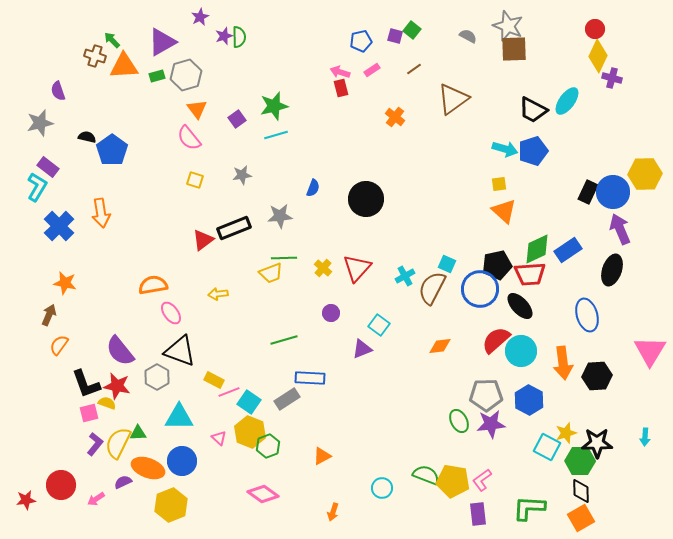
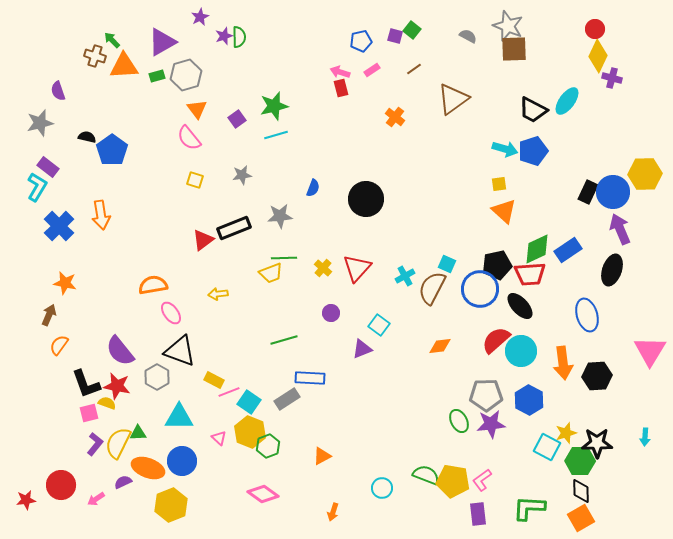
orange arrow at (101, 213): moved 2 px down
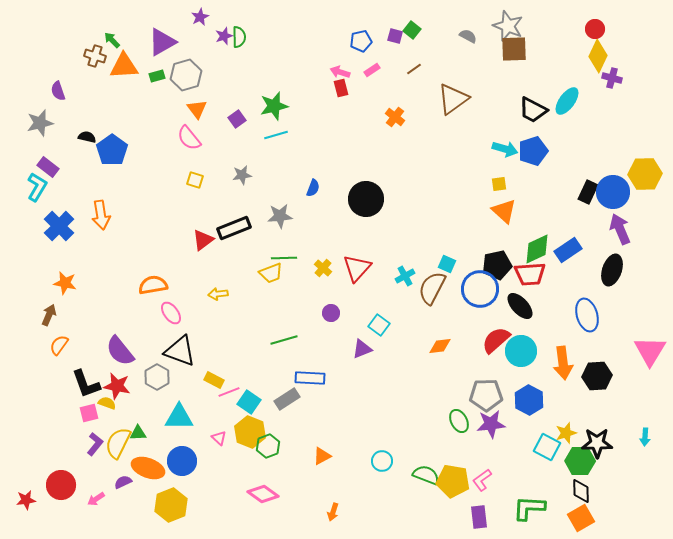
cyan circle at (382, 488): moved 27 px up
purple rectangle at (478, 514): moved 1 px right, 3 px down
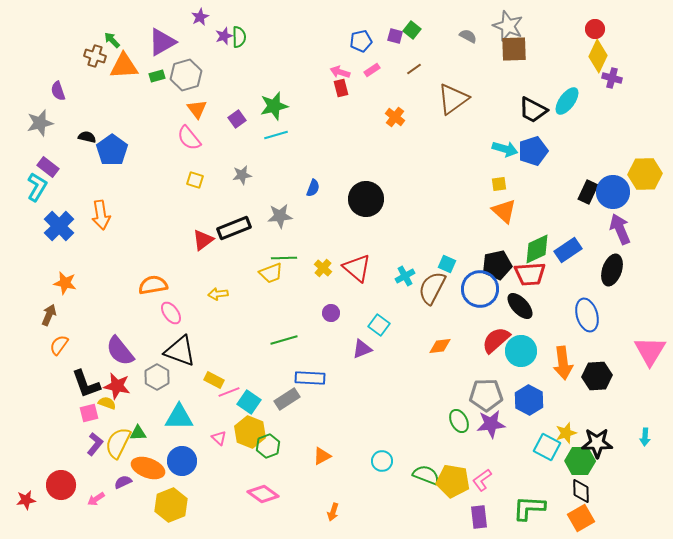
red triangle at (357, 268): rotated 32 degrees counterclockwise
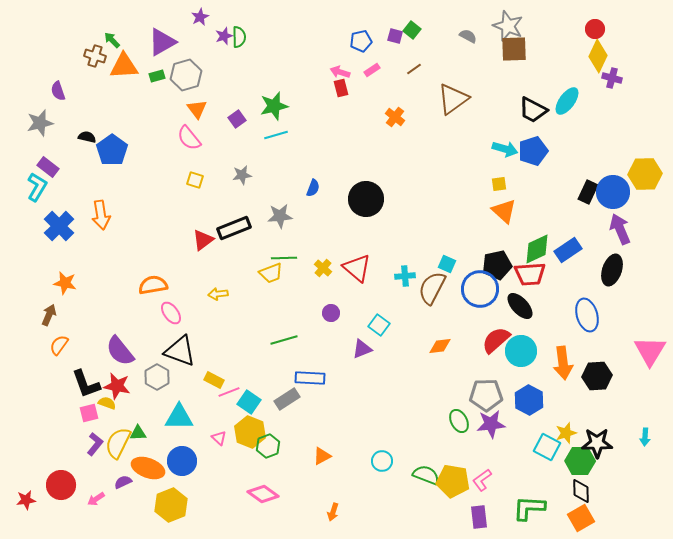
cyan cross at (405, 276): rotated 24 degrees clockwise
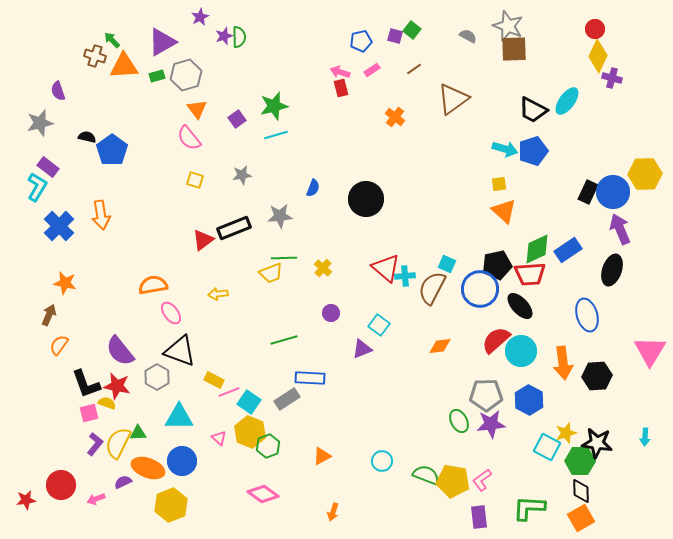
red triangle at (357, 268): moved 29 px right
black star at (597, 443): rotated 8 degrees clockwise
pink arrow at (96, 499): rotated 12 degrees clockwise
